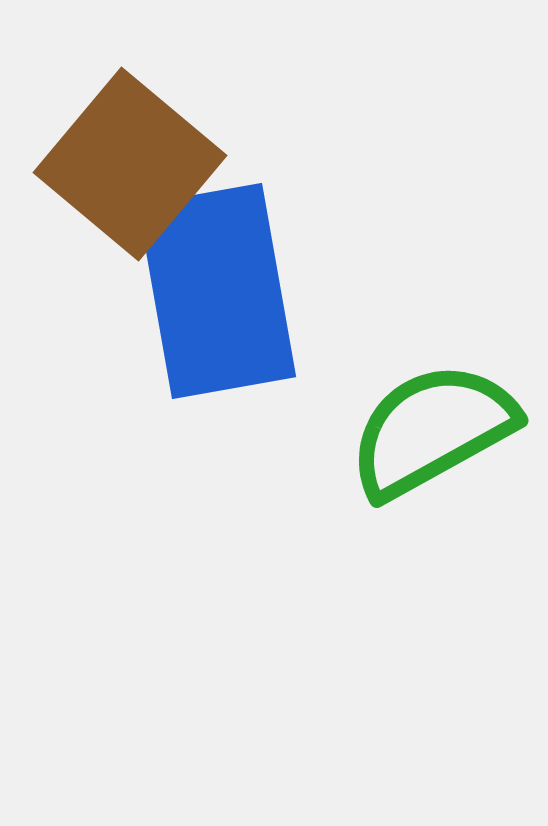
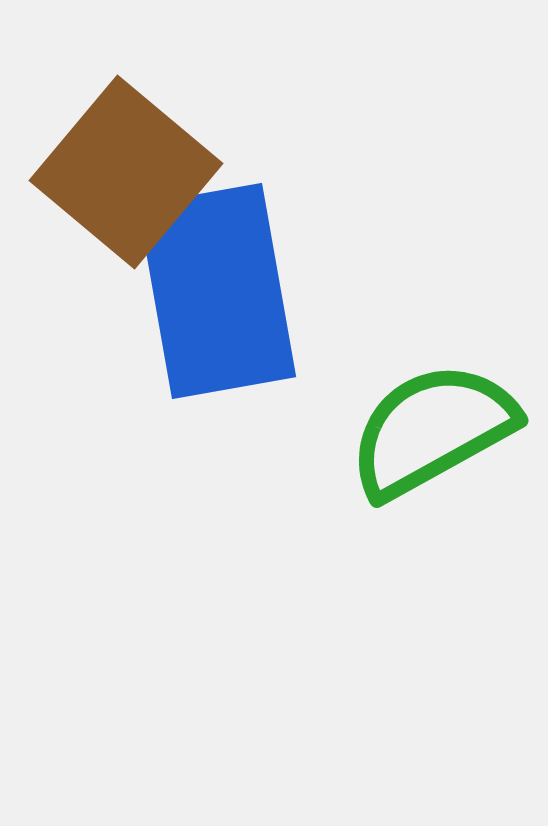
brown square: moved 4 px left, 8 px down
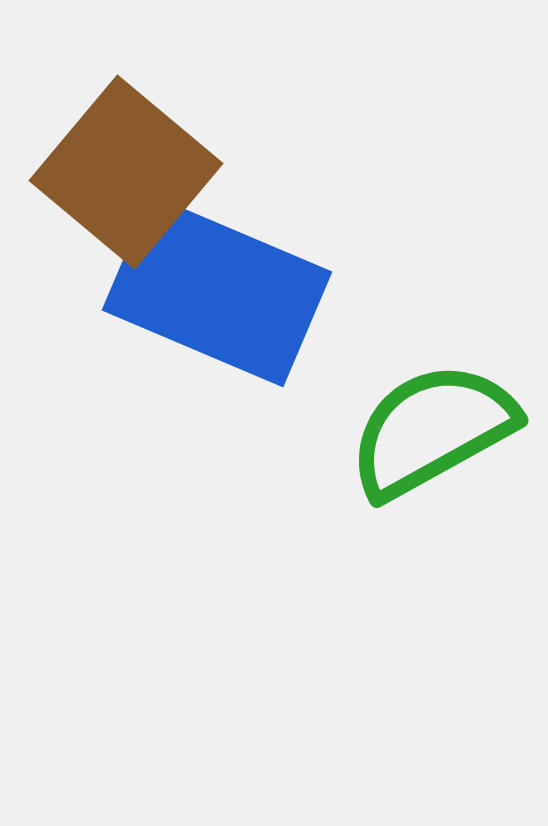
blue rectangle: rotated 57 degrees counterclockwise
